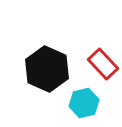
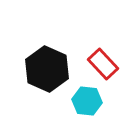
cyan hexagon: moved 3 px right, 2 px up; rotated 20 degrees clockwise
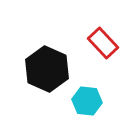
red rectangle: moved 21 px up
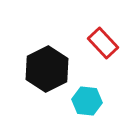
black hexagon: rotated 9 degrees clockwise
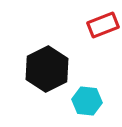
red rectangle: moved 18 px up; rotated 68 degrees counterclockwise
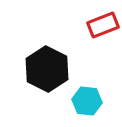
black hexagon: rotated 6 degrees counterclockwise
